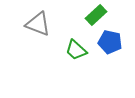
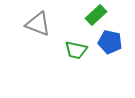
green trapezoid: rotated 30 degrees counterclockwise
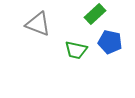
green rectangle: moved 1 px left, 1 px up
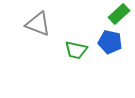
green rectangle: moved 24 px right
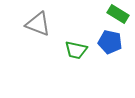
green rectangle: moved 1 px left; rotated 75 degrees clockwise
